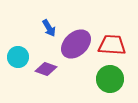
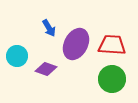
purple ellipse: rotated 20 degrees counterclockwise
cyan circle: moved 1 px left, 1 px up
green circle: moved 2 px right
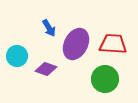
red trapezoid: moved 1 px right, 1 px up
green circle: moved 7 px left
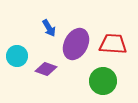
green circle: moved 2 px left, 2 px down
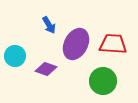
blue arrow: moved 3 px up
cyan circle: moved 2 px left
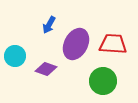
blue arrow: rotated 60 degrees clockwise
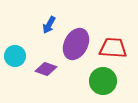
red trapezoid: moved 4 px down
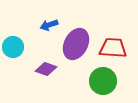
blue arrow: rotated 42 degrees clockwise
cyan circle: moved 2 px left, 9 px up
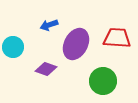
red trapezoid: moved 4 px right, 10 px up
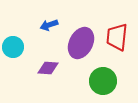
red trapezoid: moved 1 px up; rotated 88 degrees counterclockwise
purple ellipse: moved 5 px right, 1 px up
purple diamond: moved 2 px right, 1 px up; rotated 15 degrees counterclockwise
